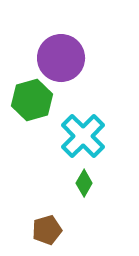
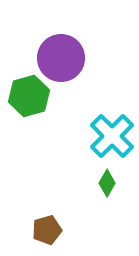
green hexagon: moved 3 px left, 4 px up
cyan cross: moved 29 px right
green diamond: moved 23 px right
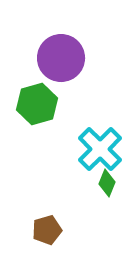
green hexagon: moved 8 px right, 8 px down
cyan cross: moved 12 px left, 13 px down
green diamond: rotated 8 degrees counterclockwise
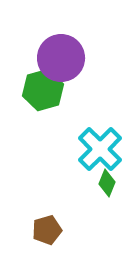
green hexagon: moved 6 px right, 14 px up
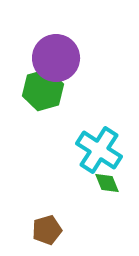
purple circle: moved 5 px left
cyan cross: moved 1 px left, 1 px down; rotated 12 degrees counterclockwise
green diamond: rotated 44 degrees counterclockwise
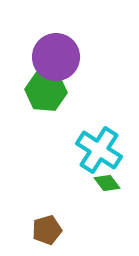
purple circle: moved 1 px up
green hexagon: moved 3 px right, 1 px down; rotated 21 degrees clockwise
green diamond: rotated 16 degrees counterclockwise
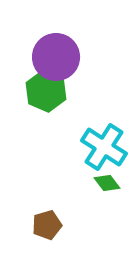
green hexagon: rotated 18 degrees clockwise
cyan cross: moved 5 px right, 3 px up
brown pentagon: moved 5 px up
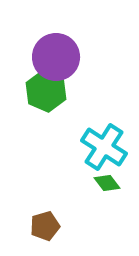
brown pentagon: moved 2 px left, 1 px down
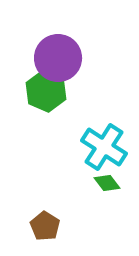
purple circle: moved 2 px right, 1 px down
brown pentagon: rotated 24 degrees counterclockwise
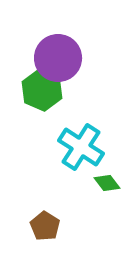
green hexagon: moved 4 px left, 1 px up
cyan cross: moved 23 px left
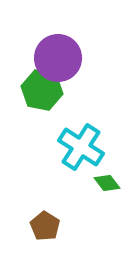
green hexagon: rotated 12 degrees counterclockwise
